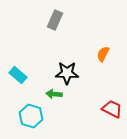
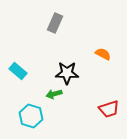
gray rectangle: moved 3 px down
orange semicircle: rotated 91 degrees clockwise
cyan rectangle: moved 4 px up
green arrow: rotated 21 degrees counterclockwise
red trapezoid: moved 3 px left; rotated 135 degrees clockwise
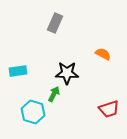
cyan rectangle: rotated 48 degrees counterclockwise
green arrow: rotated 133 degrees clockwise
cyan hexagon: moved 2 px right, 4 px up
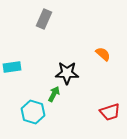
gray rectangle: moved 11 px left, 4 px up
orange semicircle: rotated 14 degrees clockwise
cyan rectangle: moved 6 px left, 4 px up
red trapezoid: moved 1 px right, 3 px down
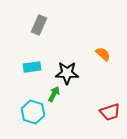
gray rectangle: moved 5 px left, 6 px down
cyan rectangle: moved 20 px right
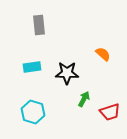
gray rectangle: rotated 30 degrees counterclockwise
green arrow: moved 30 px right, 5 px down
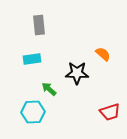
cyan rectangle: moved 8 px up
black star: moved 10 px right
green arrow: moved 35 px left, 10 px up; rotated 77 degrees counterclockwise
cyan hexagon: rotated 20 degrees counterclockwise
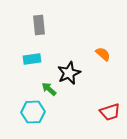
black star: moved 8 px left; rotated 25 degrees counterclockwise
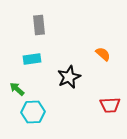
black star: moved 4 px down
green arrow: moved 32 px left
red trapezoid: moved 7 px up; rotated 15 degrees clockwise
